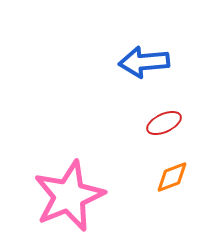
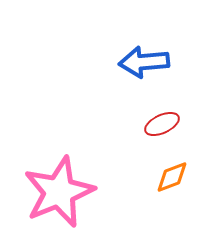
red ellipse: moved 2 px left, 1 px down
pink star: moved 10 px left, 4 px up
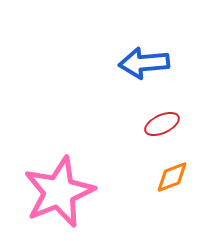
blue arrow: moved 1 px down
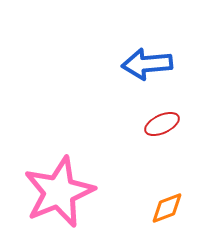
blue arrow: moved 3 px right, 1 px down
orange diamond: moved 5 px left, 31 px down
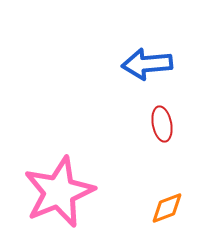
red ellipse: rotated 76 degrees counterclockwise
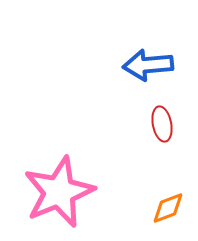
blue arrow: moved 1 px right, 1 px down
orange diamond: moved 1 px right
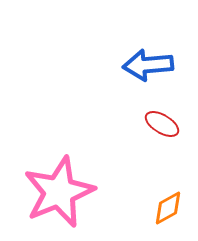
red ellipse: rotated 48 degrees counterclockwise
orange diamond: rotated 9 degrees counterclockwise
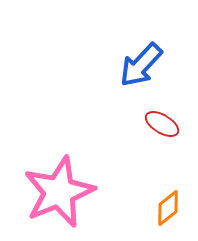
blue arrow: moved 7 px left; rotated 42 degrees counterclockwise
orange diamond: rotated 9 degrees counterclockwise
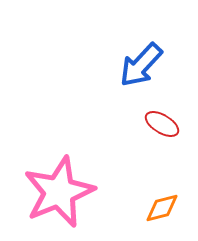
orange diamond: moved 6 px left; rotated 24 degrees clockwise
